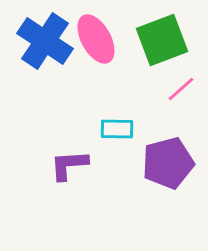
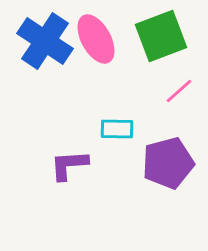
green square: moved 1 px left, 4 px up
pink line: moved 2 px left, 2 px down
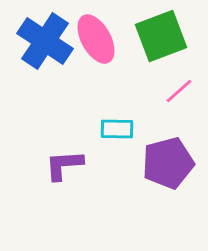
purple L-shape: moved 5 px left
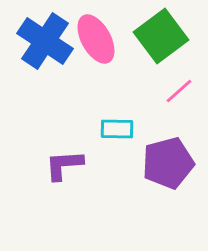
green square: rotated 16 degrees counterclockwise
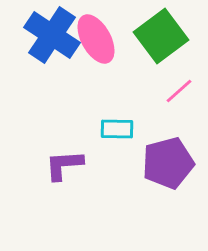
blue cross: moved 7 px right, 6 px up
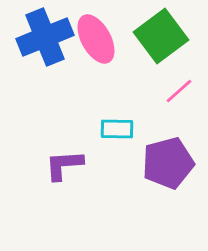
blue cross: moved 7 px left, 2 px down; rotated 34 degrees clockwise
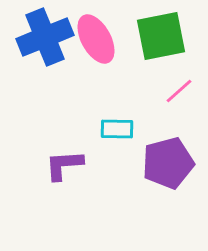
green square: rotated 26 degrees clockwise
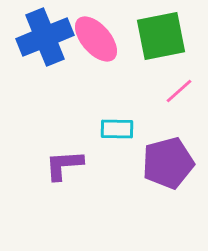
pink ellipse: rotated 12 degrees counterclockwise
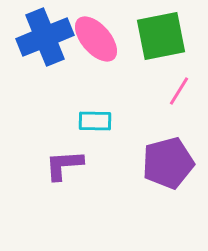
pink line: rotated 16 degrees counterclockwise
cyan rectangle: moved 22 px left, 8 px up
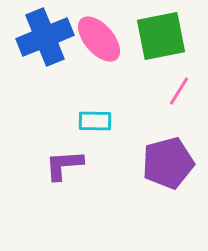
pink ellipse: moved 3 px right
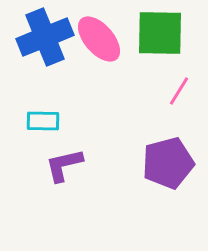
green square: moved 1 px left, 3 px up; rotated 12 degrees clockwise
cyan rectangle: moved 52 px left
purple L-shape: rotated 9 degrees counterclockwise
